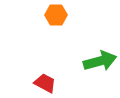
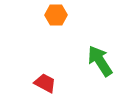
green arrow: rotated 108 degrees counterclockwise
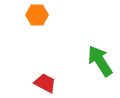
orange hexagon: moved 19 px left
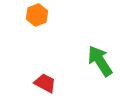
orange hexagon: rotated 20 degrees counterclockwise
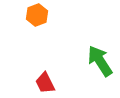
red trapezoid: rotated 145 degrees counterclockwise
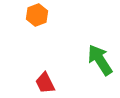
green arrow: moved 1 px up
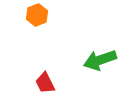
green arrow: rotated 76 degrees counterclockwise
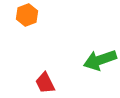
orange hexagon: moved 10 px left
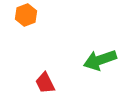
orange hexagon: moved 1 px left
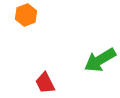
green arrow: rotated 12 degrees counterclockwise
